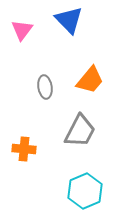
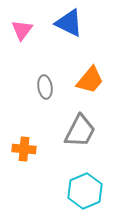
blue triangle: moved 3 px down; rotated 20 degrees counterclockwise
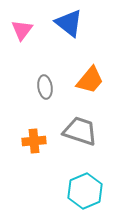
blue triangle: rotated 12 degrees clockwise
gray trapezoid: rotated 99 degrees counterclockwise
orange cross: moved 10 px right, 8 px up; rotated 10 degrees counterclockwise
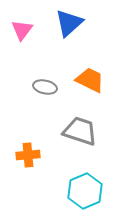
blue triangle: rotated 40 degrees clockwise
orange trapezoid: rotated 104 degrees counterclockwise
gray ellipse: rotated 70 degrees counterclockwise
orange cross: moved 6 px left, 14 px down
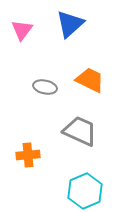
blue triangle: moved 1 px right, 1 px down
gray trapezoid: rotated 6 degrees clockwise
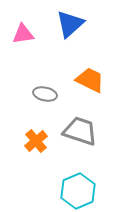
pink triangle: moved 1 px right, 4 px down; rotated 45 degrees clockwise
gray ellipse: moved 7 px down
gray trapezoid: rotated 6 degrees counterclockwise
orange cross: moved 8 px right, 14 px up; rotated 35 degrees counterclockwise
cyan hexagon: moved 7 px left
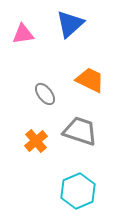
gray ellipse: rotated 40 degrees clockwise
